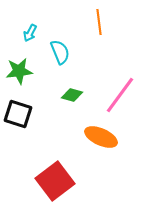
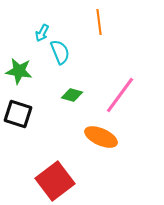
cyan arrow: moved 12 px right
green star: rotated 16 degrees clockwise
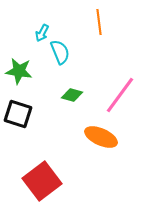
red square: moved 13 px left
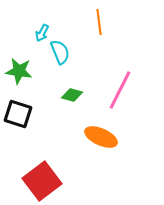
pink line: moved 5 px up; rotated 9 degrees counterclockwise
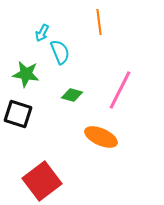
green star: moved 7 px right, 3 px down
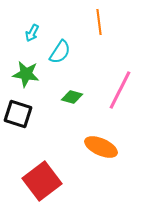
cyan arrow: moved 10 px left
cyan semicircle: rotated 55 degrees clockwise
green diamond: moved 2 px down
orange ellipse: moved 10 px down
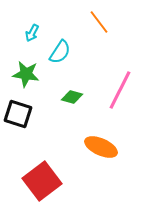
orange line: rotated 30 degrees counterclockwise
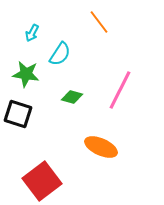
cyan semicircle: moved 2 px down
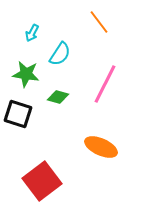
pink line: moved 15 px left, 6 px up
green diamond: moved 14 px left
